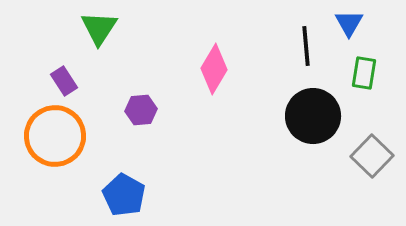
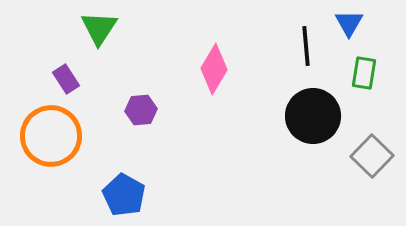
purple rectangle: moved 2 px right, 2 px up
orange circle: moved 4 px left
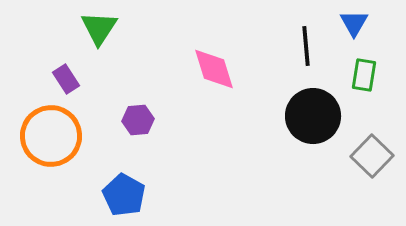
blue triangle: moved 5 px right
pink diamond: rotated 48 degrees counterclockwise
green rectangle: moved 2 px down
purple hexagon: moved 3 px left, 10 px down
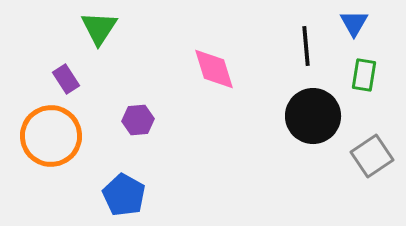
gray square: rotated 12 degrees clockwise
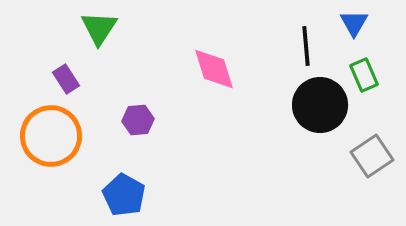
green rectangle: rotated 32 degrees counterclockwise
black circle: moved 7 px right, 11 px up
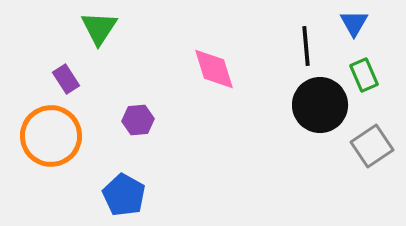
gray square: moved 10 px up
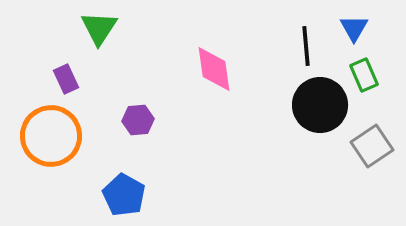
blue triangle: moved 5 px down
pink diamond: rotated 9 degrees clockwise
purple rectangle: rotated 8 degrees clockwise
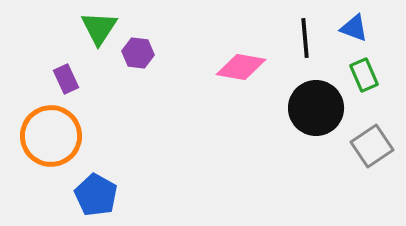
blue triangle: rotated 40 degrees counterclockwise
black line: moved 1 px left, 8 px up
pink diamond: moved 27 px right, 2 px up; rotated 72 degrees counterclockwise
black circle: moved 4 px left, 3 px down
purple hexagon: moved 67 px up; rotated 12 degrees clockwise
blue pentagon: moved 28 px left
